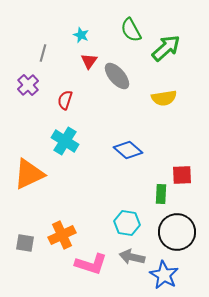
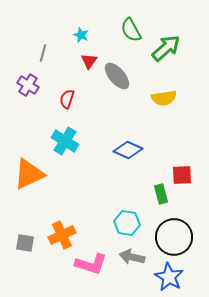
purple cross: rotated 15 degrees counterclockwise
red semicircle: moved 2 px right, 1 px up
blue diamond: rotated 16 degrees counterclockwise
green rectangle: rotated 18 degrees counterclockwise
black circle: moved 3 px left, 5 px down
blue star: moved 5 px right, 2 px down
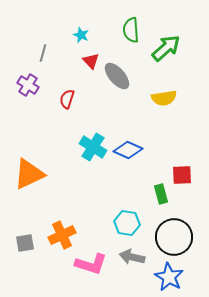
green semicircle: rotated 25 degrees clockwise
red triangle: moved 2 px right; rotated 18 degrees counterclockwise
cyan cross: moved 28 px right, 6 px down
gray square: rotated 18 degrees counterclockwise
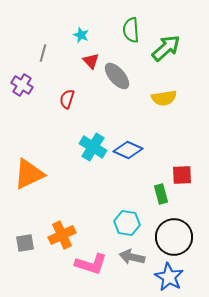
purple cross: moved 6 px left
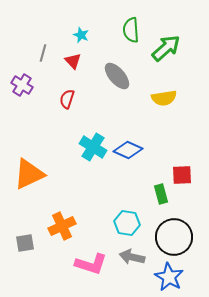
red triangle: moved 18 px left
orange cross: moved 9 px up
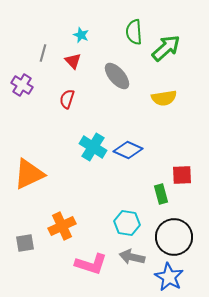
green semicircle: moved 3 px right, 2 px down
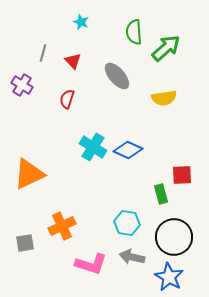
cyan star: moved 13 px up
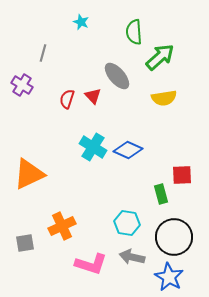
green arrow: moved 6 px left, 9 px down
red triangle: moved 20 px right, 35 px down
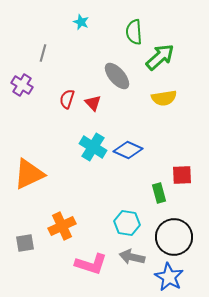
red triangle: moved 7 px down
green rectangle: moved 2 px left, 1 px up
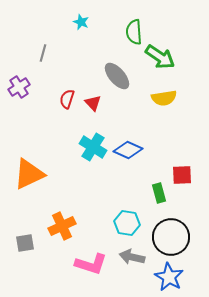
green arrow: rotated 76 degrees clockwise
purple cross: moved 3 px left, 2 px down; rotated 25 degrees clockwise
black circle: moved 3 px left
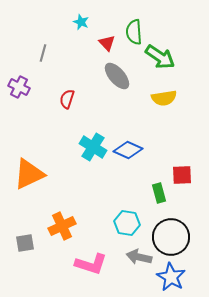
purple cross: rotated 30 degrees counterclockwise
red triangle: moved 14 px right, 60 px up
gray arrow: moved 7 px right
blue star: moved 2 px right
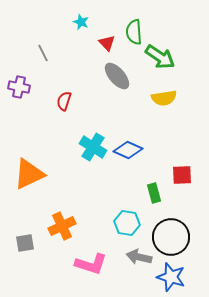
gray line: rotated 42 degrees counterclockwise
purple cross: rotated 15 degrees counterclockwise
red semicircle: moved 3 px left, 2 px down
green rectangle: moved 5 px left
blue star: rotated 12 degrees counterclockwise
